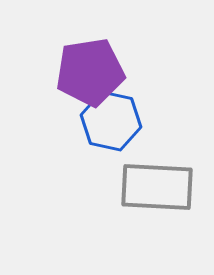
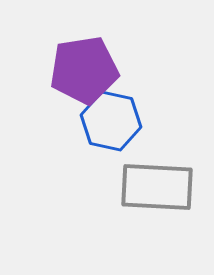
purple pentagon: moved 6 px left, 2 px up
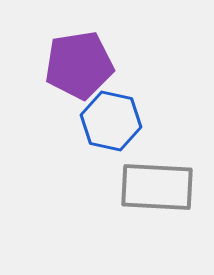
purple pentagon: moved 5 px left, 5 px up
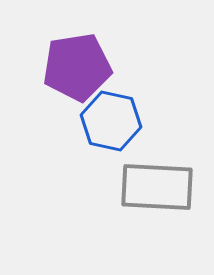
purple pentagon: moved 2 px left, 2 px down
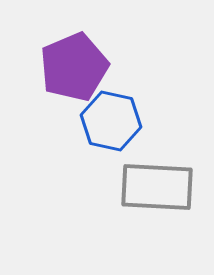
purple pentagon: moved 3 px left; rotated 14 degrees counterclockwise
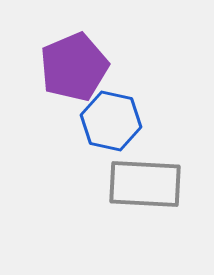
gray rectangle: moved 12 px left, 3 px up
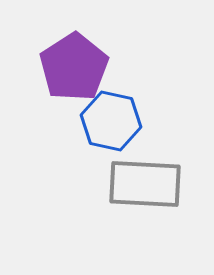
purple pentagon: rotated 10 degrees counterclockwise
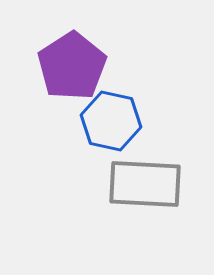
purple pentagon: moved 2 px left, 1 px up
